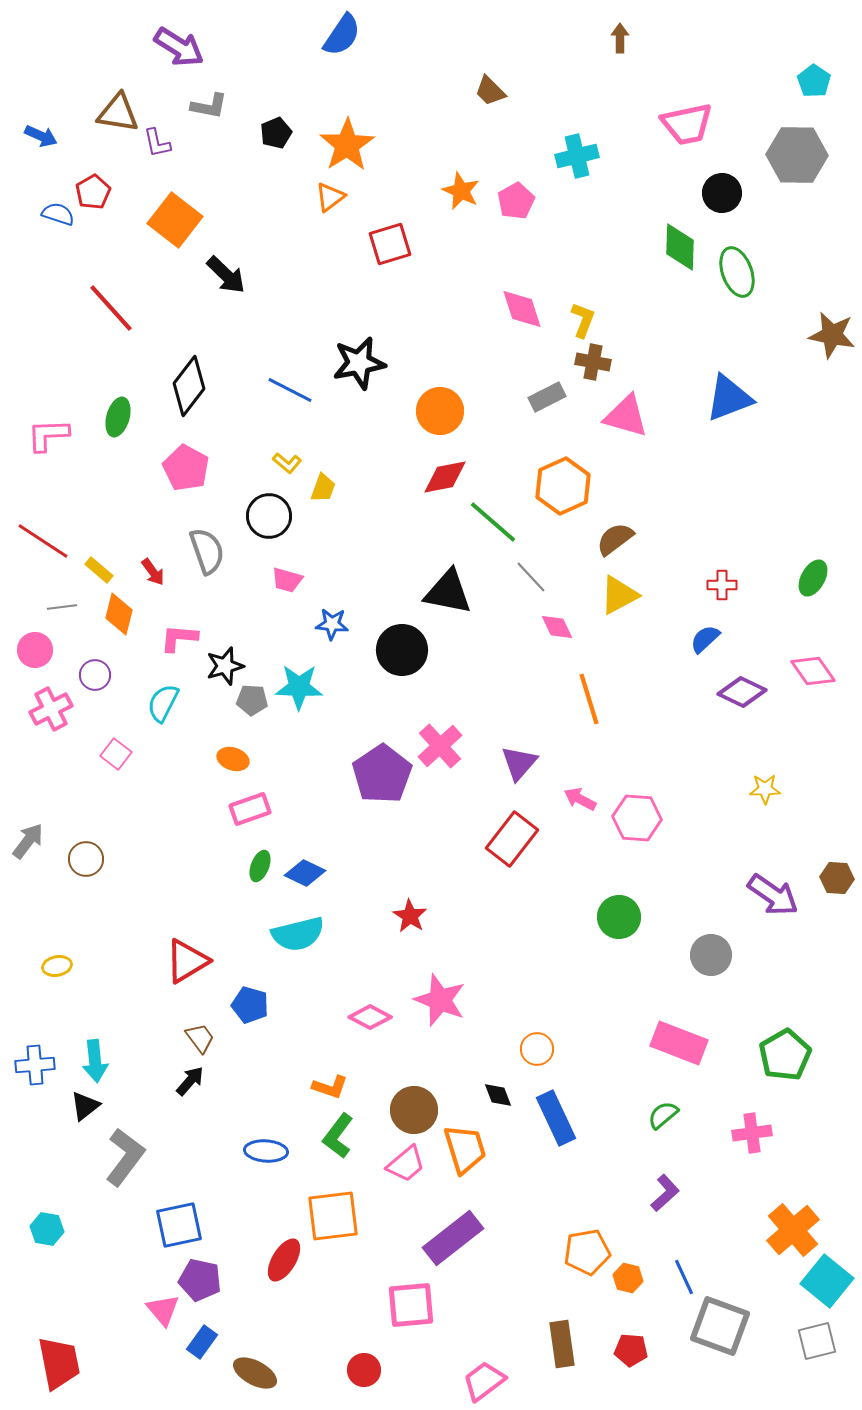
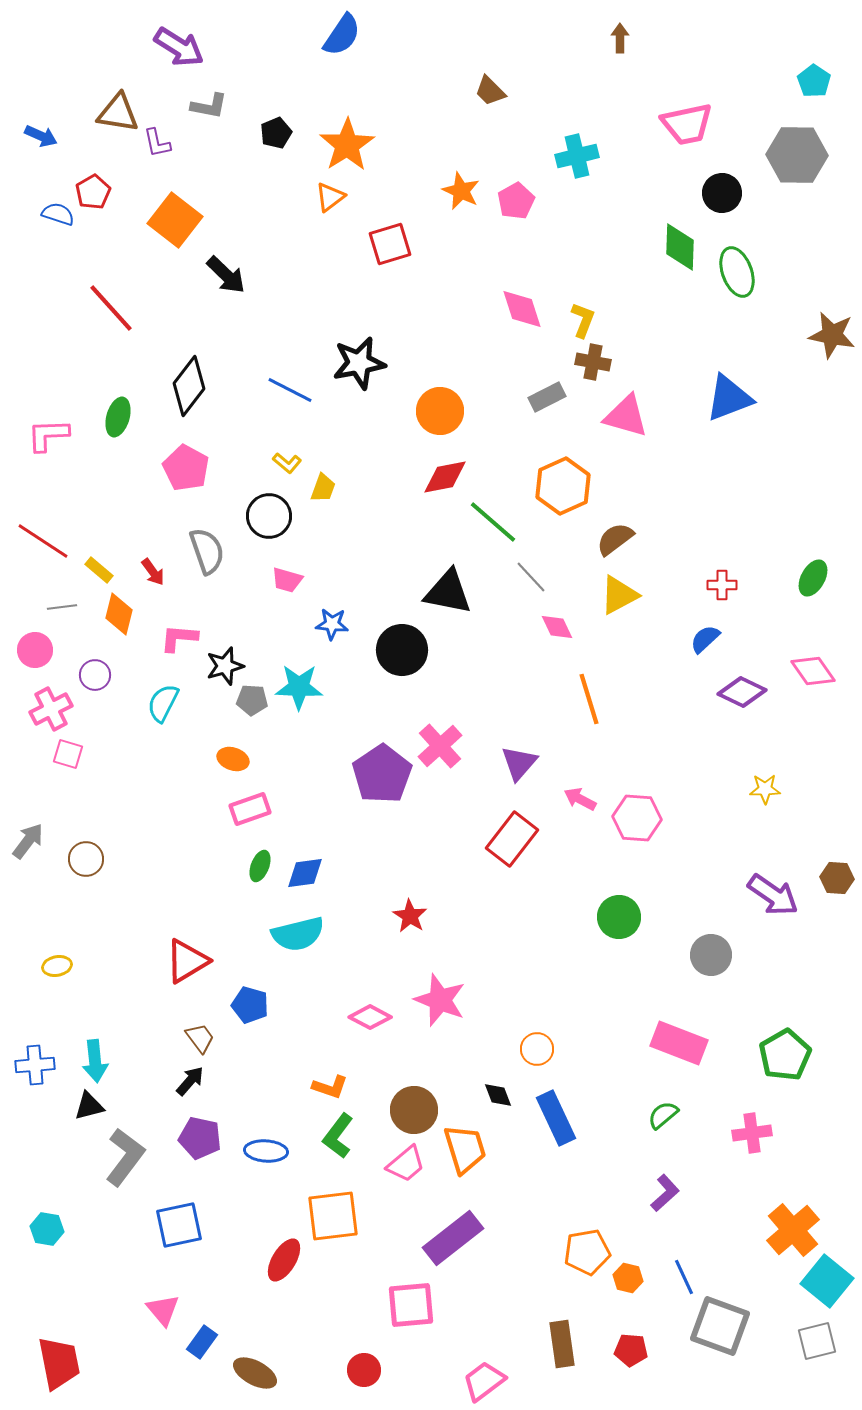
pink square at (116, 754): moved 48 px left; rotated 20 degrees counterclockwise
blue diamond at (305, 873): rotated 33 degrees counterclockwise
black triangle at (85, 1106): moved 4 px right; rotated 24 degrees clockwise
purple pentagon at (200, 1280): moved 142 px up
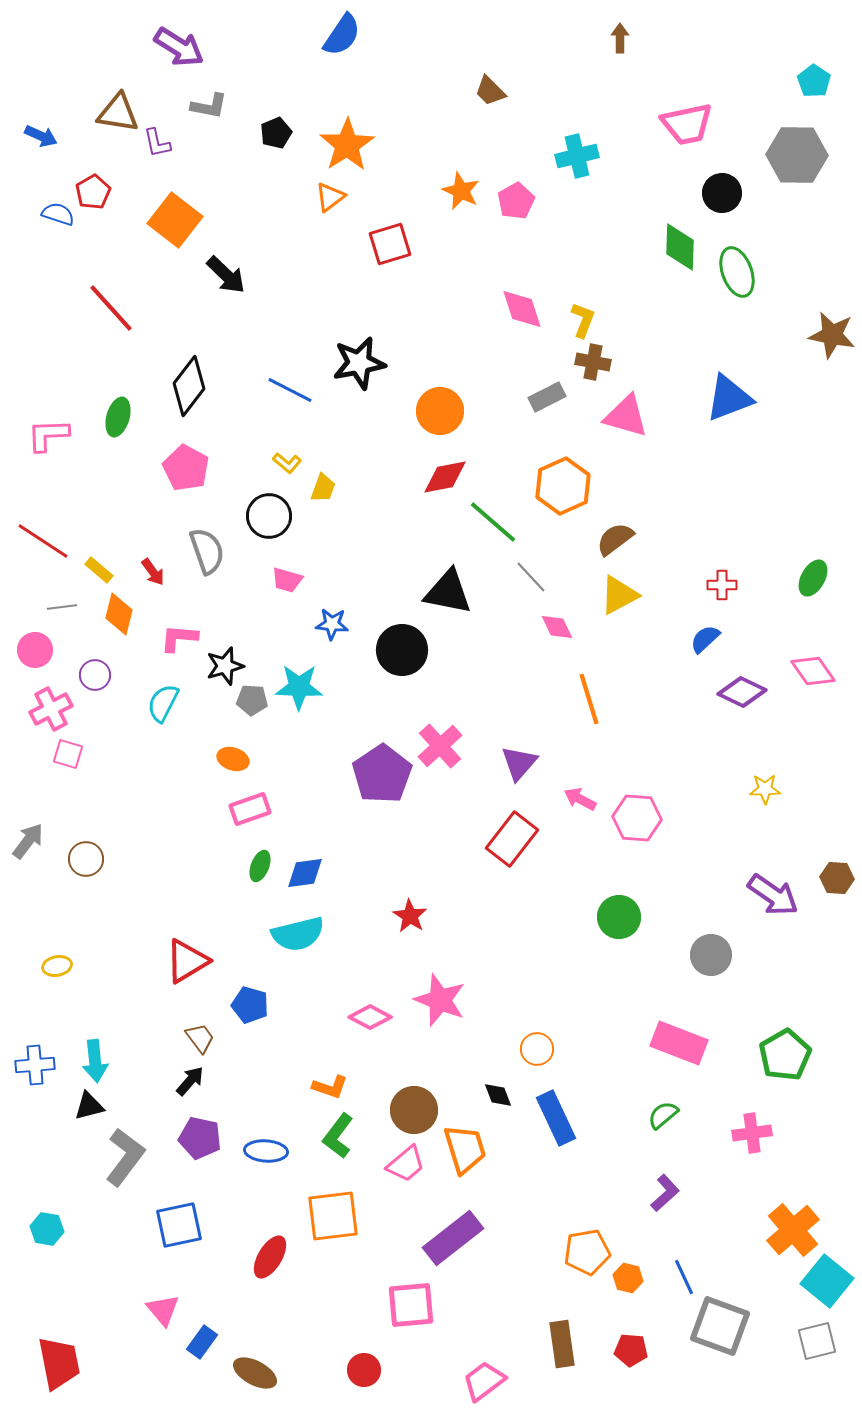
red ellipse at (284, 1260): moved 14 px left, 3 px up
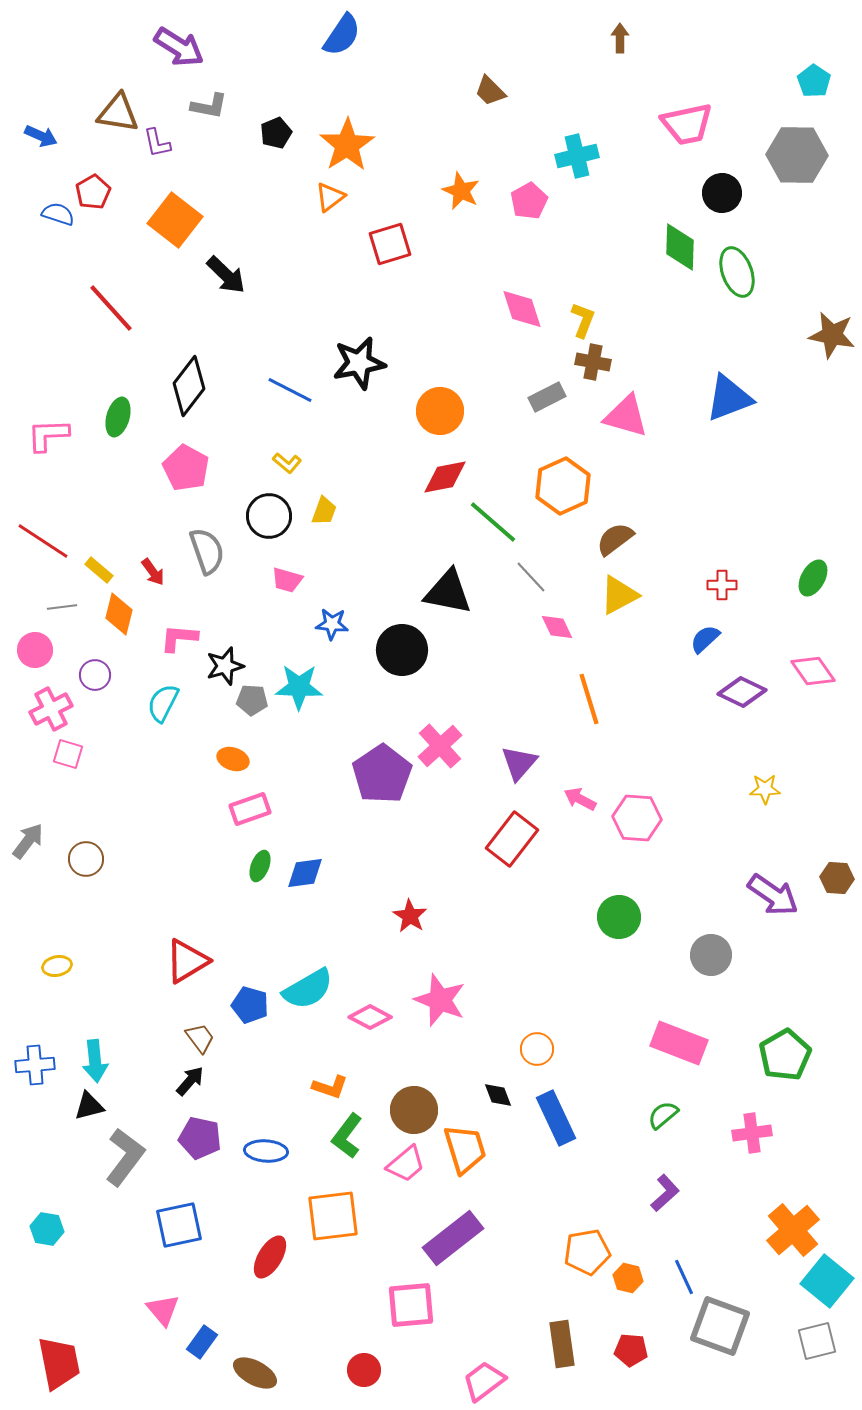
pink pentagon at (516, 201): moved 13 px right
yellow trapezoid at (323, 488): moved 1 px right, 23 px down
cyan semicircle at (298, 934): moved 10 px right, 55 px down; rotated 16 degrees counterclockwise
green L-shape at (338, 1136): moved 9 px right
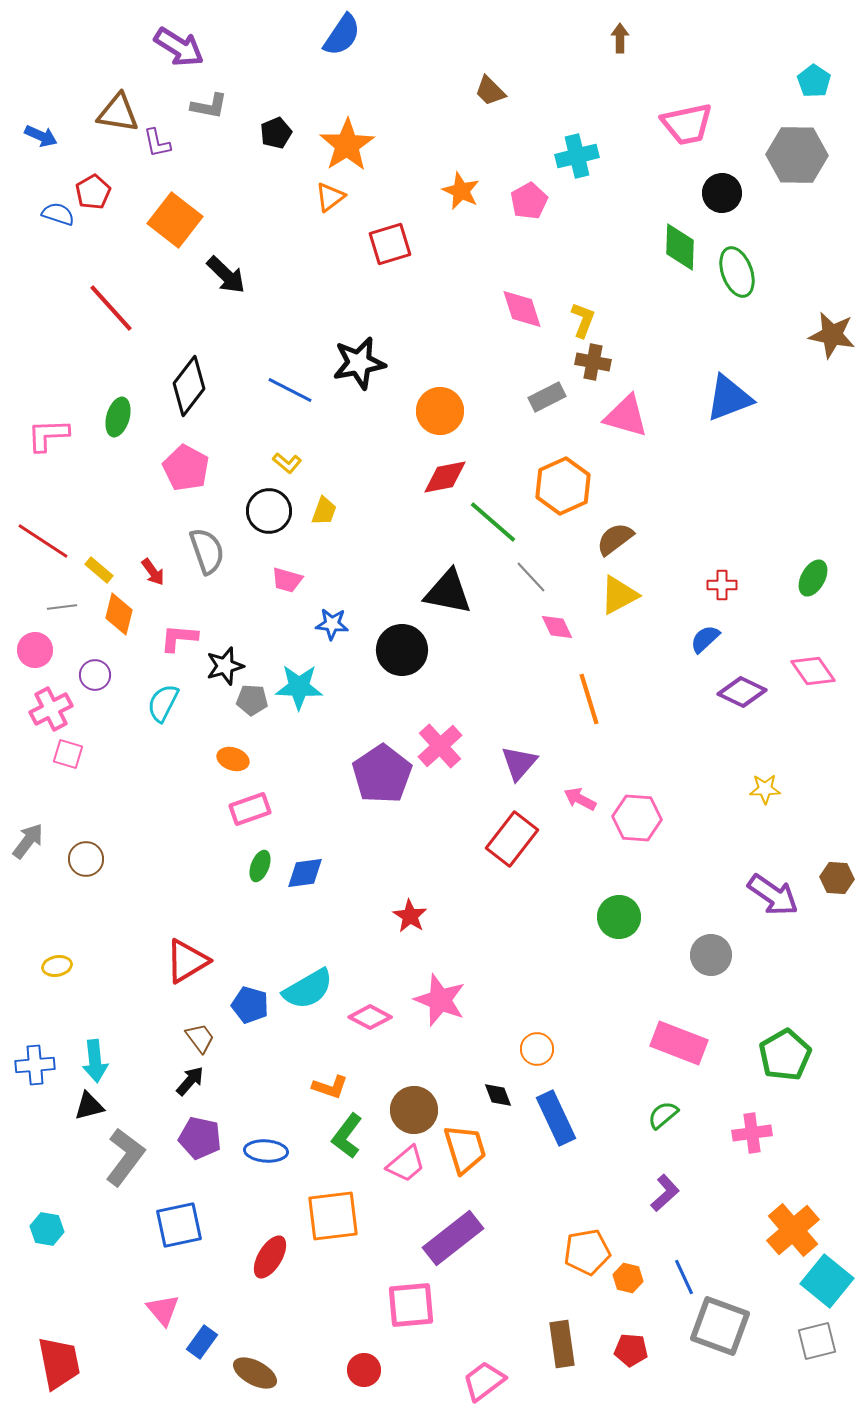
black circle at (269, 516): moved 5 px up
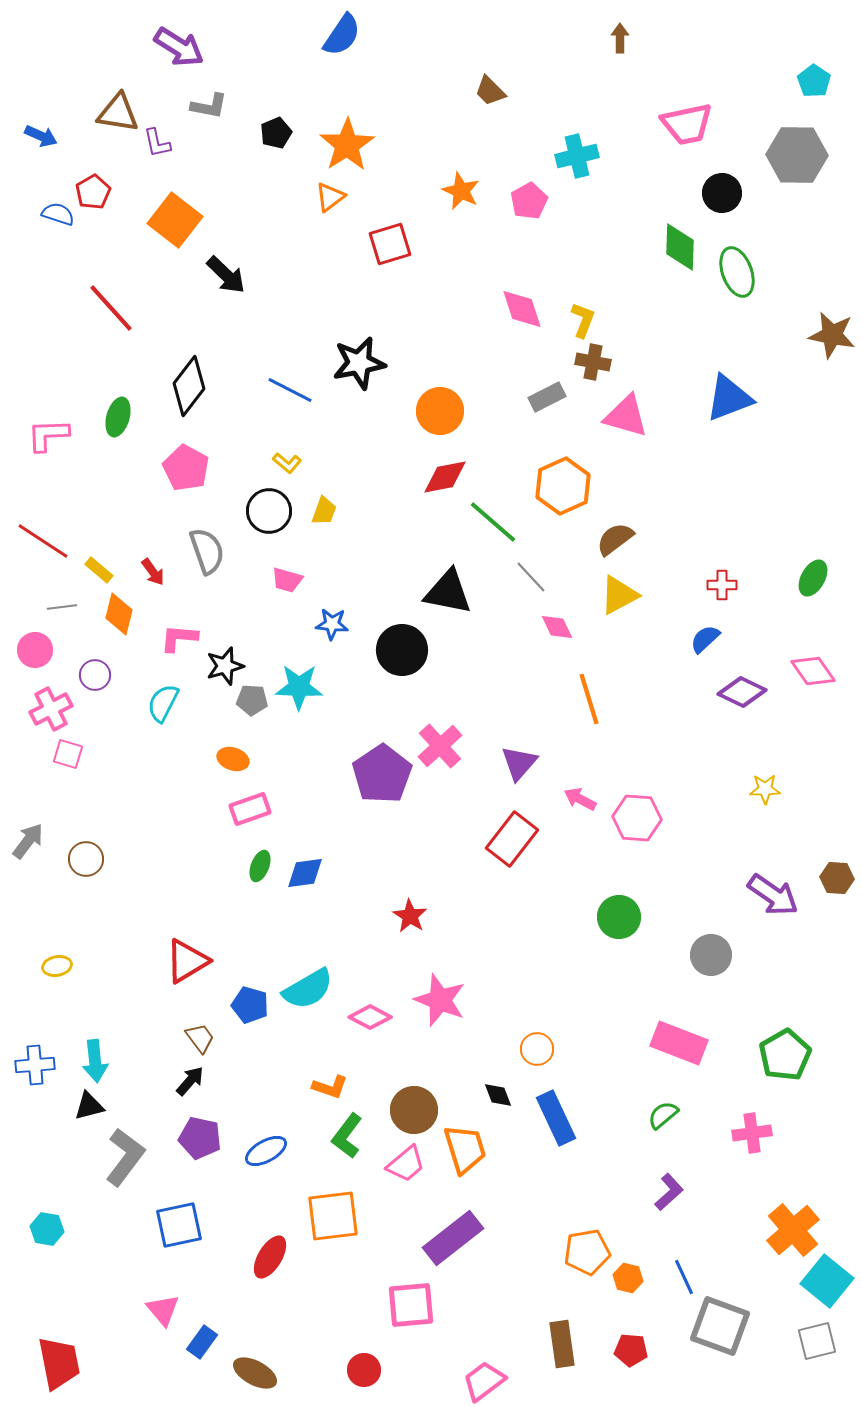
blue ellipse at (266, 1151): rotated 33 degrees counterclockwise
purple L-shape at (665, 1193): moved 4 px right, 1 px up
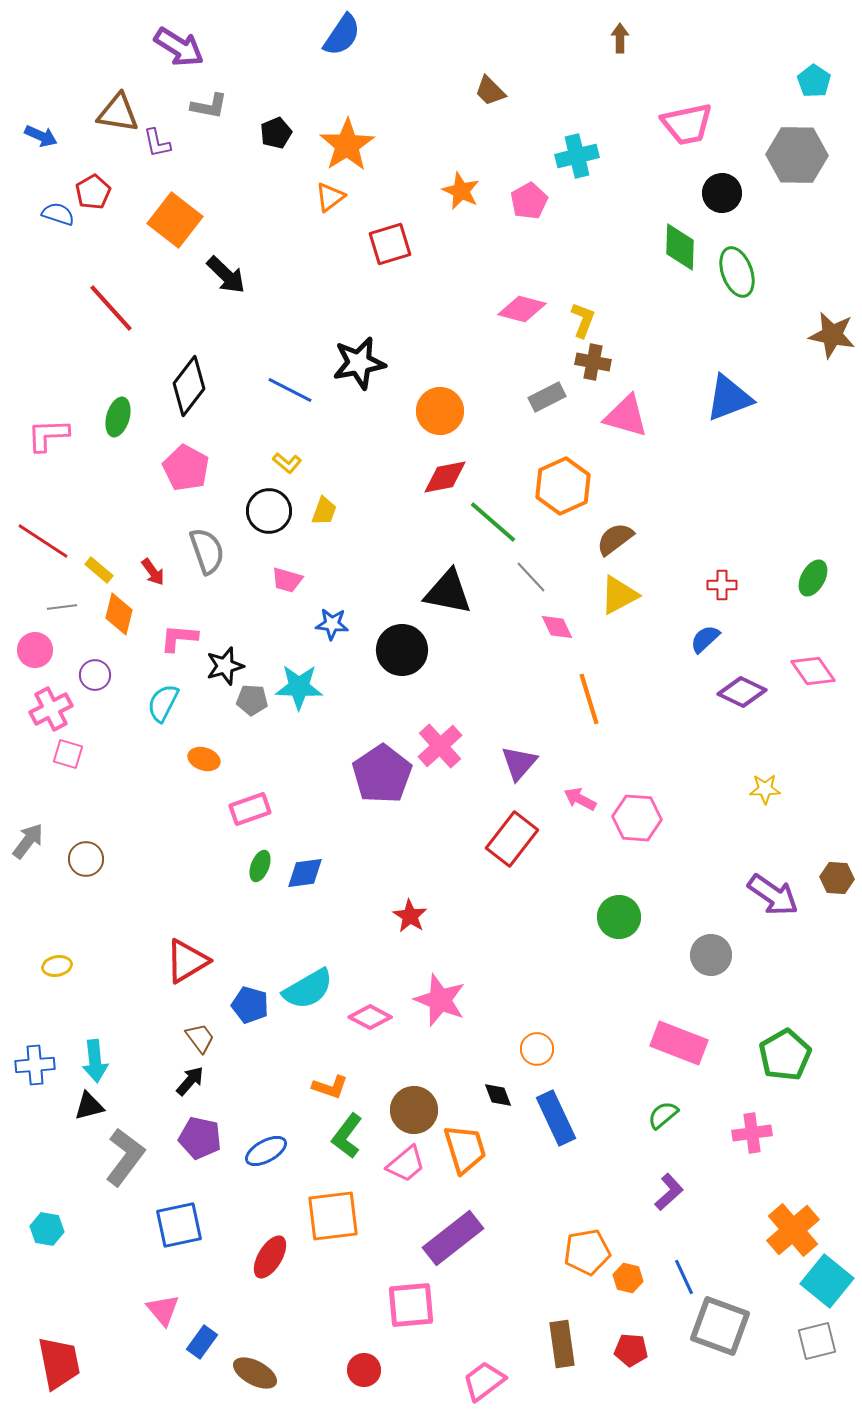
pink diamond at (522, 309): rotated 57 degrees counterclockwise
orange ellipse at (233, 759): moved 29 px left
